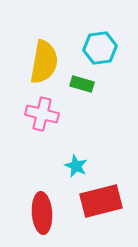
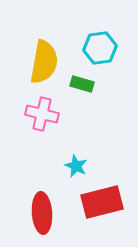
red rectangle: moved 1 px right, 1 px down
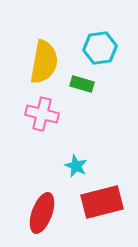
red ellipse: rotated 24 degrees clockwise
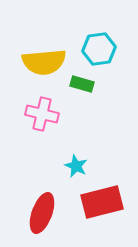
cyan hexagon: moved 1 px left, 1 px down
yellow semicircle: rotated 75 degrees clockwise
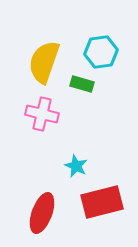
cyan hexagon: moved 2 px right, 3 px down
yellow semicircle: rotated 114 degrees clockwise
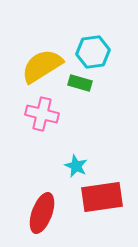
cyan hexagon: moved 8 px left
yellow semicircle: moved 2 px left, 4 px down; rotated 39 degrees clockwise
green rectangle: moved 2 px left, 1 px up
red rectangle: moved 5 px up; rotated 6 degrees clockwise
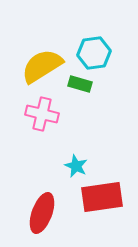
cyan hexagon: moved 1 px right, 1 px down
green rectangle: moved 1 px down
